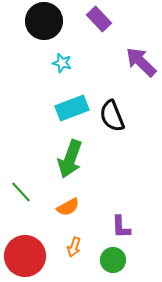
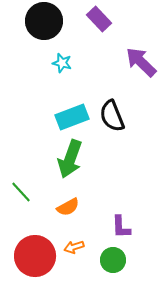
cyan rectangle: moved 9 px down
orange arrow: rotated 54 degrees clockwise
red circle: moved 10 px right
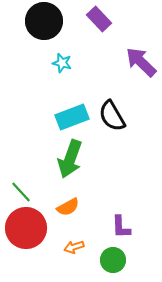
black semicircle: rotated 8 degrees counterclockwise
red circle: moved 9 px left, 28 px up
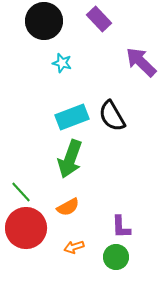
green circle: moved 3 px right, 3 px up
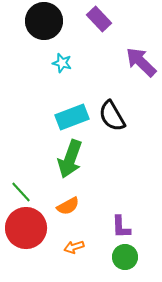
orange semicircle: moved 1 px up
green circle: moved 9 px right
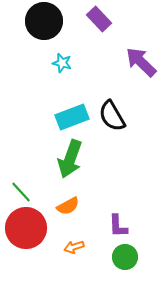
purple L-shape: moved 3 px left, 1 px up
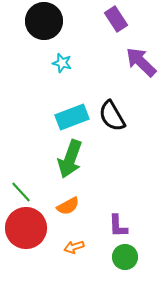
purple rectangle: moved 17 px right; rotated 10 degrees clockwise
